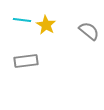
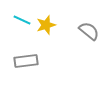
cyan line: rotated 18 degrees clockwise
yellow star: rotated 24 degrees clockwise
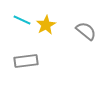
yellow star: rotated 12 degrees counterclockwise
gray semicircle: moved 3 px left
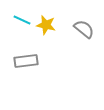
yellow star: rotated 30 degrees counterclockwise
gray semicircle: moved 2 px left, 2 px up
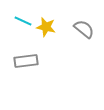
cyan line: moved 1 px right, 1 px down
yellow star: moved 2 px down
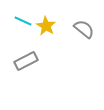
yellow star: moved 1 px up; rotated 18 degrees clockwise
gray rectangle: rotated 20 degrees counterclockwise
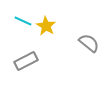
gray semicircle: moved 5 px right, 14 px down
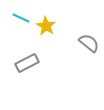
cyan line: moved 2 px left, 3 px up
gray rectangle: moved 1 px right, 2 px down
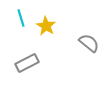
cyan line: rotated 48 degrees clockwise
